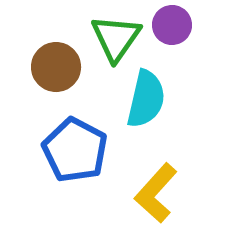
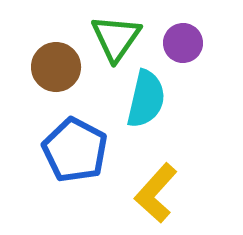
purple circle: moved 11 px right, 18 px down
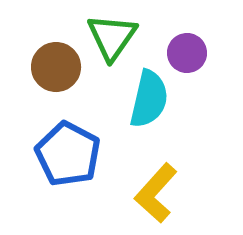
green triangle: moved 4 px left, 1 px up
purple circle: moved 4 px right, 10 px down
cyan semicircle: moved 3 px right
blue pentagon: moved 7 px left, 4 px down
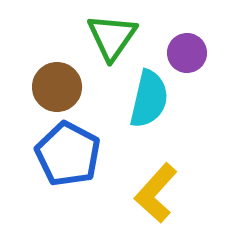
brown circle: moved 1 px right, 20 px down
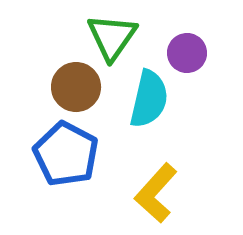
brown circle: moved 19 px right
blue pentagon: moved 2 px left
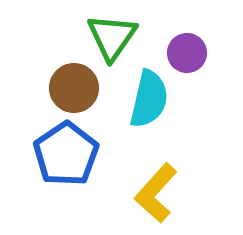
brown circle: moved 2 px left, 1 px down
blue pentagon: rotated 10 degrees clockwise
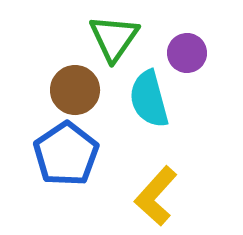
green triangle: moved 2 px right, 1 px down
brown circle: moved 1 px right, 2 px down
cyan semicircle: rotated 152 degrees clockwise
yellow L-shape: moved 3 px down
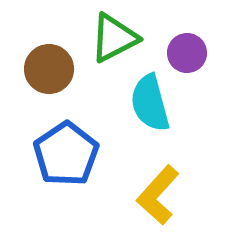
green triangle: rotated 28 degrees clockwise
brown circle: moved 26 px left, 21 px up
cyan semicircle: moved 1 px right, 4 px down
yellow L-shape: moved 2 px right, 1 px up
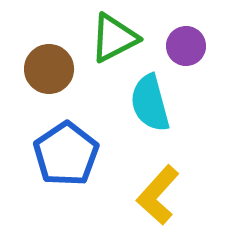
purple circle: moved 1 px left, 7 px up
